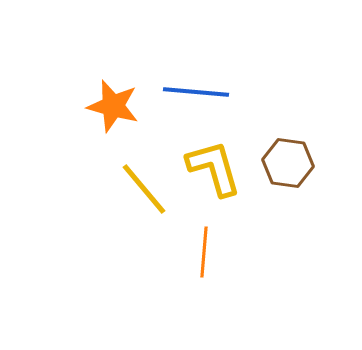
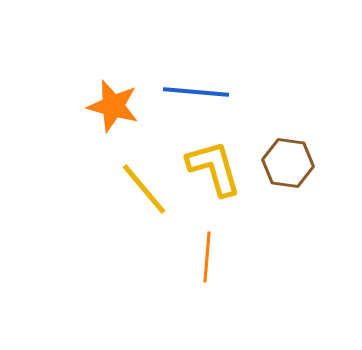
orange line: moved 3 px right, 5 px down
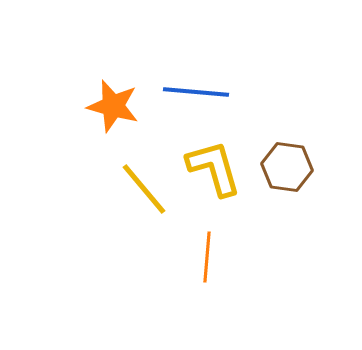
brown hexagon: moved 1 px left, 4 px down
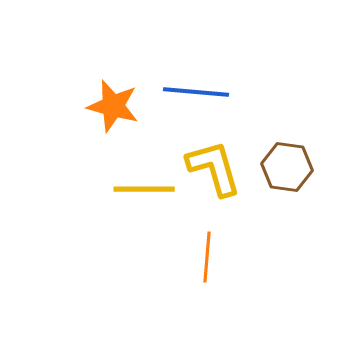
yellow line: rotated 50 degrees counterclockwise
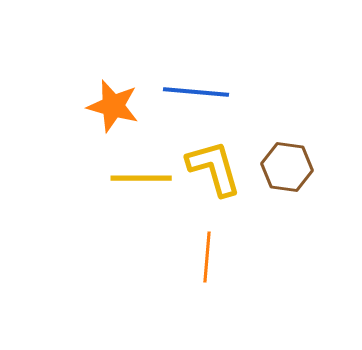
yellow line: moved 3 px left, 11 px up
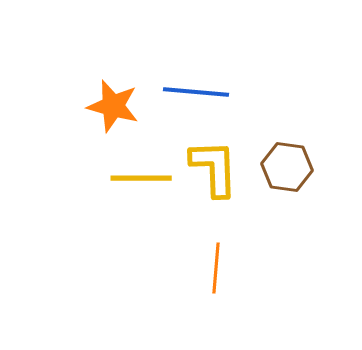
yellow L-shape: rotated 14 degrees clockwise
orange line: moved 9 px right, 11 px down
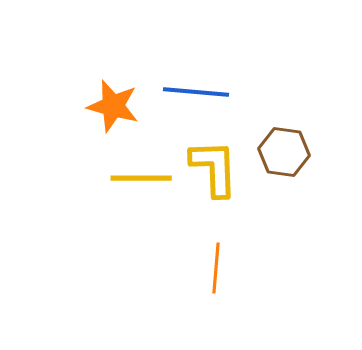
brown hexagon: moved 3 px left, 15 px up
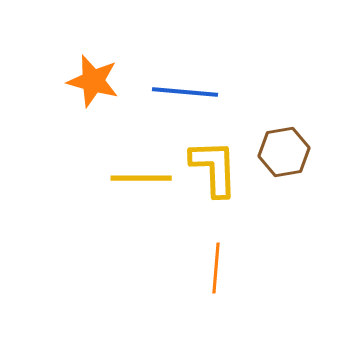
blue line: moved 11 px left
orange star: moved 20 px left, 25 px up
brown hexagon: rotated 18 degrees counterclockwise
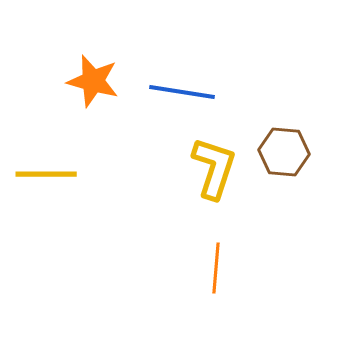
blue line: moved 3 px left; rotated 4 degrees clockwise
brown hexagon: rotated 15 degrees clockwise
yellow L-shape: rotated 20 degrees clockwise
yellow line: moved 95 px left, 4 px up
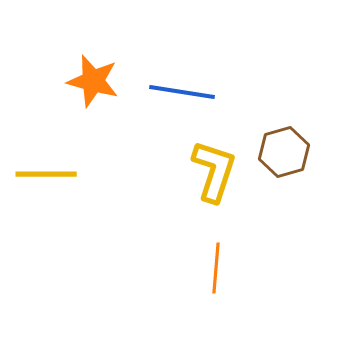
brown hexagon: rotated 21 degrees counterclockwise
yellow L-shape: moved 3 px down
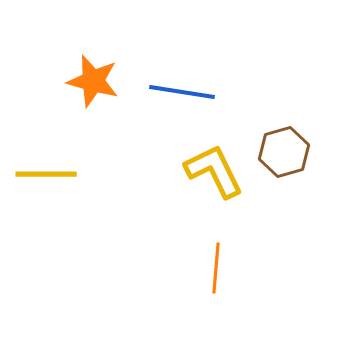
yellow L-shape: rotated 44 degrees counterclockwise
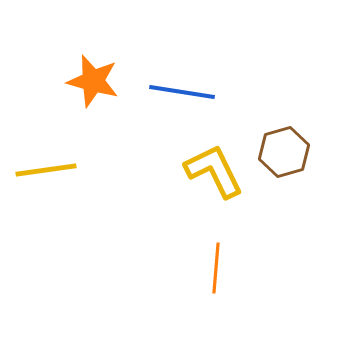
yellow line: moved 4 px up; rotated 8 degrees counterclockwise
